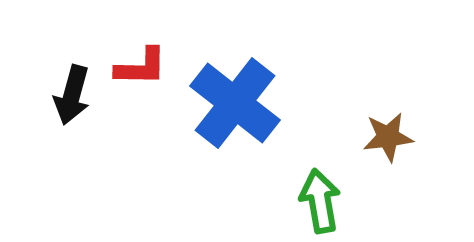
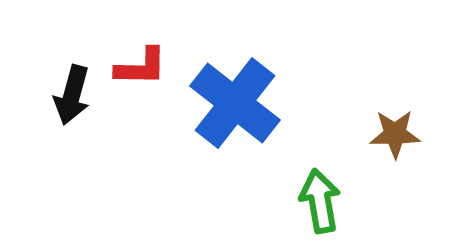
brown star: moved 7 px right, 3 px up; rotated 6 degrees clockwise
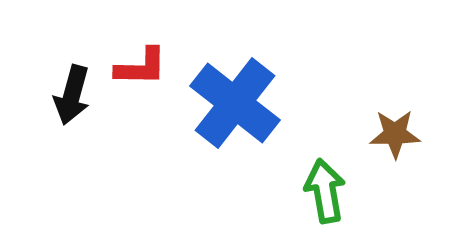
green arrow: moved 5 px right, 10 px up
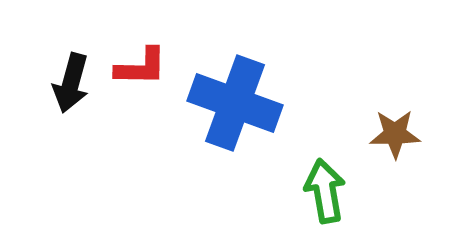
black arrow: moved 1 px left, 12 px up
blue cross: rotated 18 degrees counterclockwise
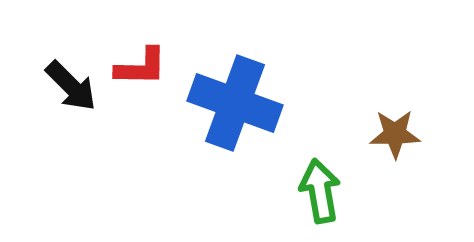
black arrow: moved 3 px down; rotated 60 degrees counterclockwise
green arrow: moved 5 px left
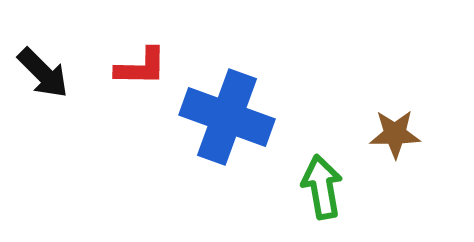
black arrow: moved 28 px left, 13 px up
blue cross: moved 8 px left, 14 px down
green arrow: moved 2 px right, 4 px up
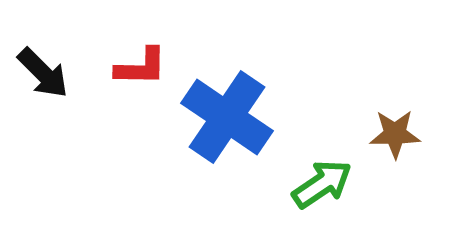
blue cross: rotated 14 degrees clockwise
green arrow: moved 3 px up; rotated 66 degrees clockwise
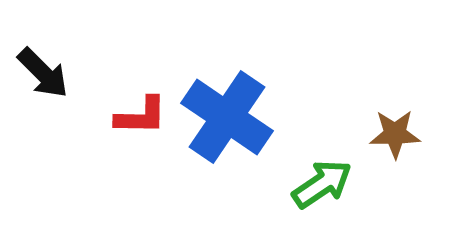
red L-shape: moved 49 px down
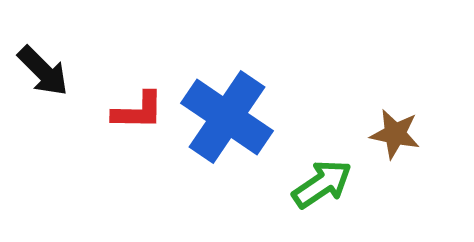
black arrow: moved 2 px up
red L-shape: moved 3 px left, 5 px up
brown star: rotated 12 degrees clockwise
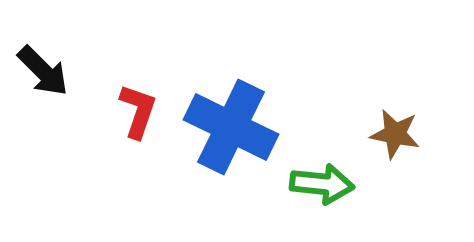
red L-shape: rotated 72 degrees counterclockwise
blue cross: moved 4 px right, 10 px down; rotated 8 degrees counterclockwise
green arrow: rotated 40 degrees clockwise
